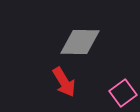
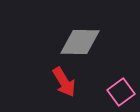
pink square: moved 2 px left, 1 px up
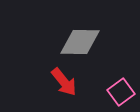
red arrow: rotated 8 degrees counterclockwise
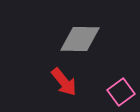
gray diamond: moved 3 px up
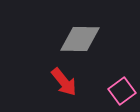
pink square: moved 1 px right, 1 px up
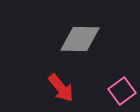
red arrow: moved 3 px left, 6 px down
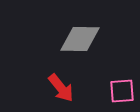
pink square: rotated 32 degrees clockwise
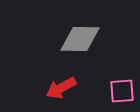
red arrow: rotated 100 degrees clockwise
